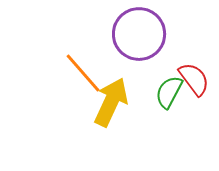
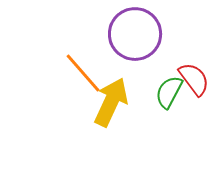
purple circle: moved 4 px left
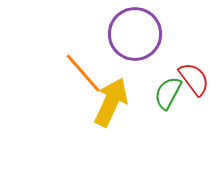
green semicircle: moved 1 px left, 1 px down
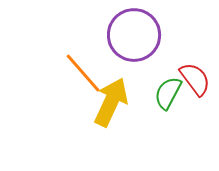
purple circle: moved 1 px left, 1 px down
red semicircle: moved 1 px right
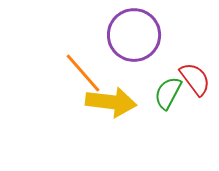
yellow arrow: rotated 72 degrees clockwise
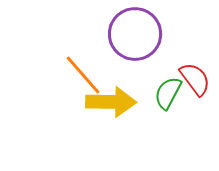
purple circle: moved 1 px right, 1 px up
orange line: moved 2 px down
yellow arrow: rotated 6 degrees counterclockwise
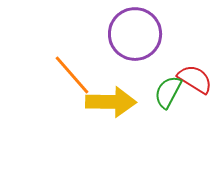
orange line: moved 11 px left
red semicircle: rotated 21 degrees counterclockwise
green semicircle: moved 1 px up
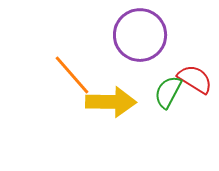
purple circle: moved 5 px right, 1 px down
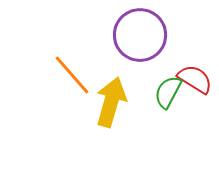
yellow arrow: rotated 75 degrees counterclockwise
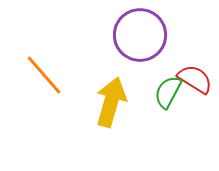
orange line: moved 28 px left
